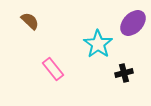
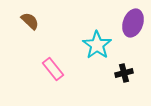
purple ellipse: rotated 24 degrees counterclockwise
cyan star: moved 1 px left, 1 px down
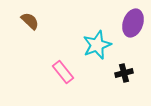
cyan star: rotated 16 degrees clockwise
pink rectangle: moved 10 px right, 3 px down
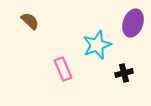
pink rectangle: moved 3 px up; rotated 15 degrees clockwise
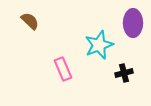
purple ellipse: rotated 20 degrees counterclockwise
cyan star: moved 2 px right
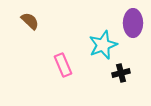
cyan star: moved 4 px right
pink rectangle: moved 4 px up
black cross: moved 3 px left
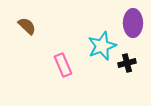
brown semicircle: moved 3 px left, 5 px down
cyan star: moved 1 px left, 1 px down
black cross: moved 6 px right, 10 px up
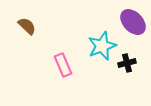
purple ellipse: moved 1 px up; rotated 44 degrees counterclockwise
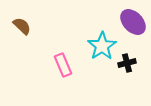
brown semicircle: moved 5 px left
cyan star: rotated 12 degrees counterclockwise
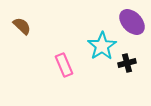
purple ellipse: moved 1 px left
pink rectangle: moved 1 px right
